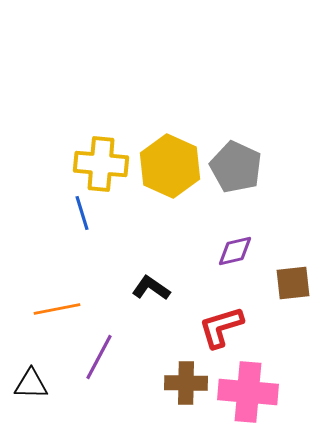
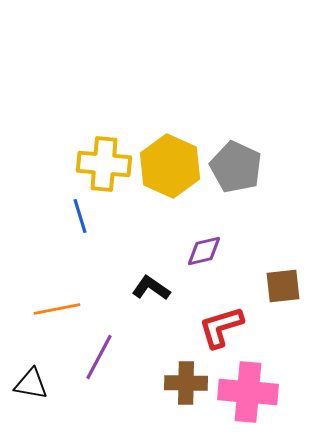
yellow cross: moved 3 px right
blue line: moved 2 px left, 3 px down
purple diamond: moved 31 px left
brown square: moved 10 px left, 3 px down
black triangle: rotated 9 degrees clockwise
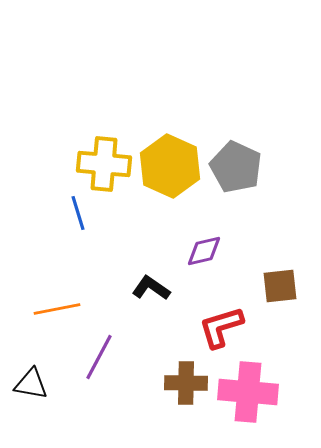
blue line: moved 2 px left, 3 px up
brown square: moved 3 px left
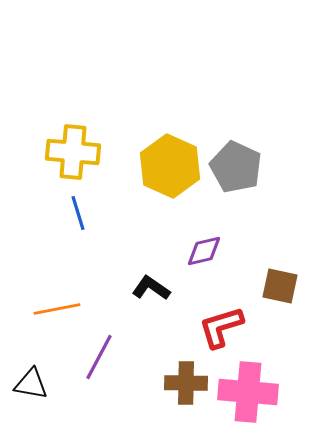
yellow cross: moved 31 px left, 12 px up
brown square: rotated 18 degrees clockwise
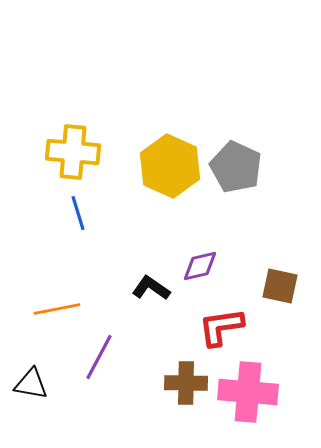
purple diamond: moved 4 px left, 15 px down
red L-shape: rotated 9 degrees clockwise
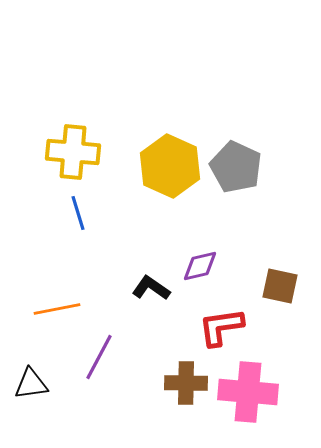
black triangle: rotated 18 degrees counterclockwise
